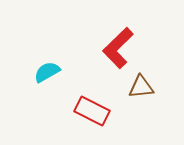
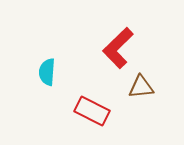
cyan semicircle: rotated 56 degrees counterclockwise
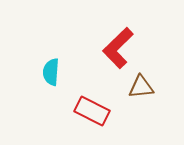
cyan semicircle: moved 4 px right
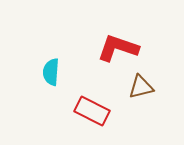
red L-shape: rotated 63 degrees clockwise
brown triangle: rotated 8 degrees counterclockwise
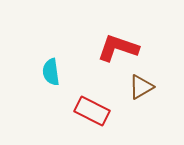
cyan semicircle: rotated 12 degrees counterclockwise
brown triangle: rotated 16 degrees counterclockwise
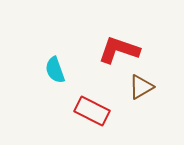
red L-shape: moved 1 px right, 2 px down
cyan semicircle: moved 4 px right, 2 px up; rotated 12 degrees counterclockwise
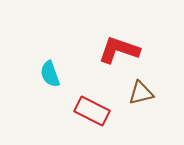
cyan semicircle: moved 5 px left, 4 px down
brown triangle: moved 6 px down; rotated 16 degrees clockwise
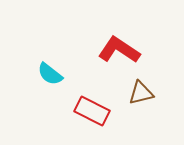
red L-shape: rotated 15 degrees clockwise
cyan semicircle: rotated 32 degrees counterclockwise
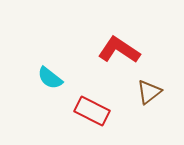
cyan semicircle: moved 4 px down
brown triangle: moved 8 px right, 1 px up; rotated 24 degrees counterclockwise
